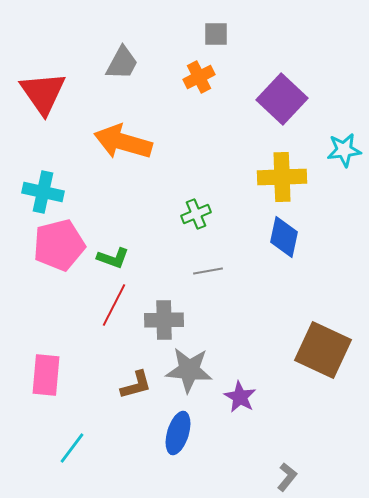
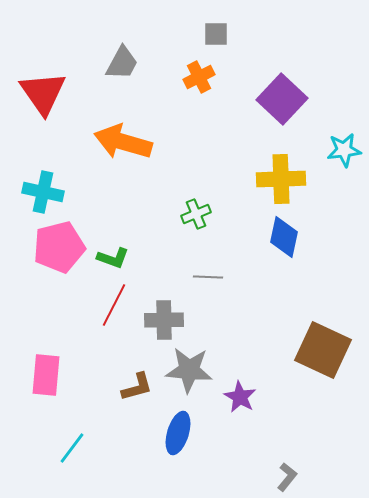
yellow cross: moved 1 px left, 2 px down
pink pentagon: moved 2 px down
gray line: moved 6 px down; rotated 12 degrees clockwise
brown L-shape: moved 1 px right, 2 px down
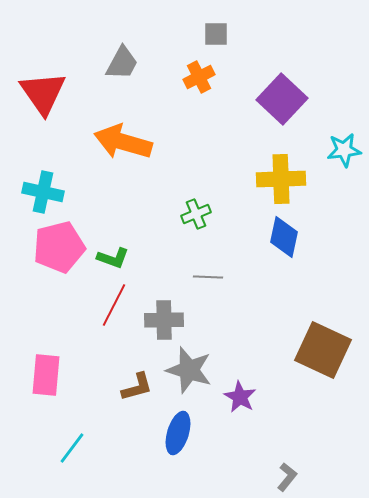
gray star: rotated 12 degrees clockwise
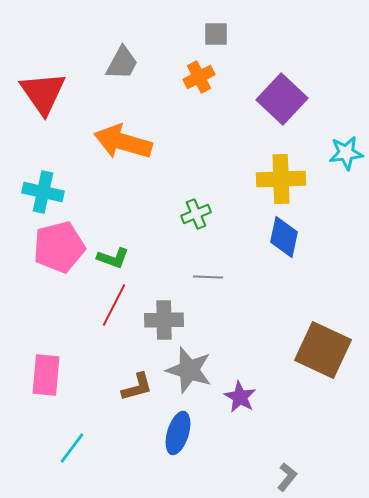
cyan star: moved 2 px right, 3 px down
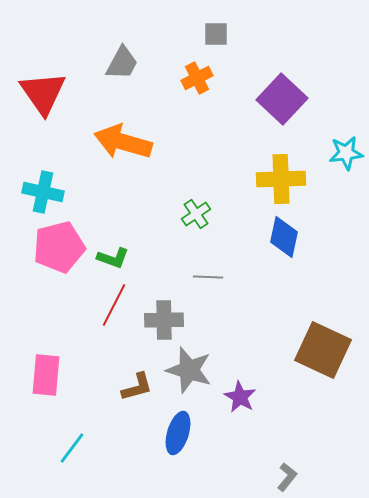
orange cross: moved 2 px left, 1 px down
green cross: rotated 12 degrees counterclockwise
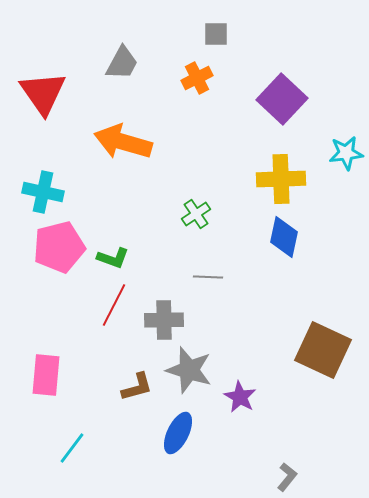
blue ellipse: rotated 9 degrees clockwise
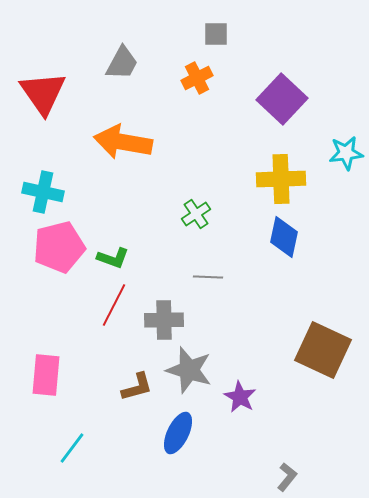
orange arrow: rotated 6 degrees counterclockwise
